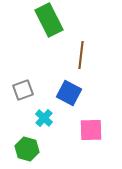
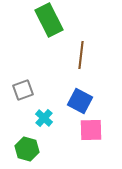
blue square: moved 11 px right, 8 px down
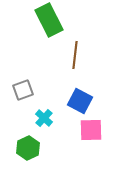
brown line: moved 6 px left
green hexagon: moved 1 px right, 1 px up; rotated 20 degrees clockwise
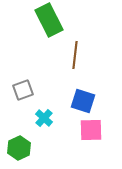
blue square: moved 3 px right; rotated 10 degrees counterclockwise
green hexagon: moved 9 px left
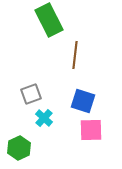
gray square: moved 8 px right, 4 px down
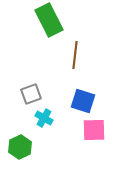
cyan cross: rotated 12 degrees counterclockwise
pink square: moved 3 px right
green hexagon: moved 1 px right, 1 px up
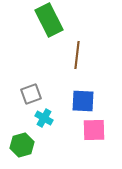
brown line: moved 2 px right
blue square: rotated 15 degrees counterclockwise
green hexagon: moved 2 px right, 2 px up; rotated 10 degrees clockwise
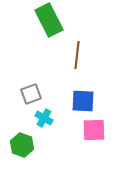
green hexagon: rotated 25 degrees counterclockwise
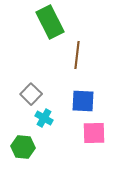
green rectangle: moved 1 px right, 2 px down
gray square: rotated 25 degrees counterclockwise
pink square: moved 3 px down
green hexagon: moved 1 px right, 2 px down; rotated 15 degrees counterclockwise
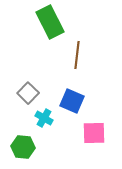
gray square: moved 3 px left, 1 px up
blue square: moved 11 px left; rotated 20 degrees clockwise
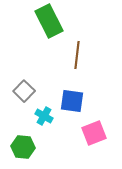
green rectangle: moved 1 px left, 1 px up
gray square: moved 4 px left, 2 px up
blue square: rotated 15 degrees counterclockwise
cyan cross: moved 2 px up
pink square: rotated 20 degrees counterclockwise
